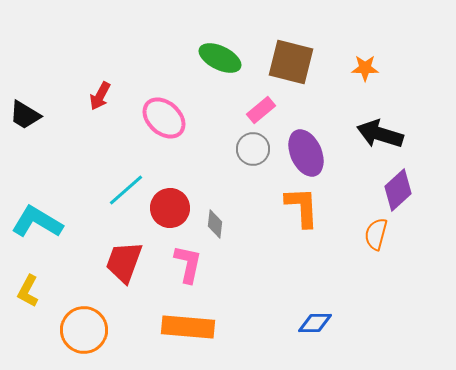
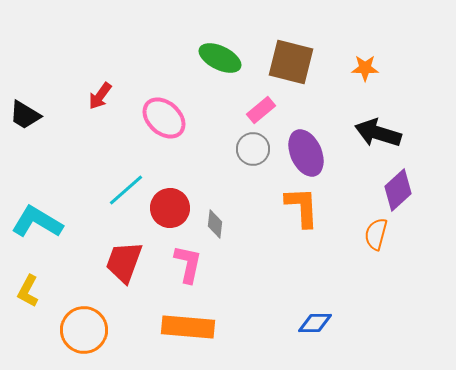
red arrow: rotated 8 degrees clockwise
black arrow: moved 2 px left, 1 px up
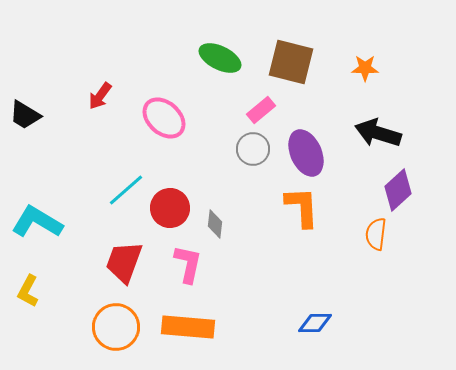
orange semicircle: rotated 8 degrees counterclockwise
orange circle: moved 32 px right, 3 px up
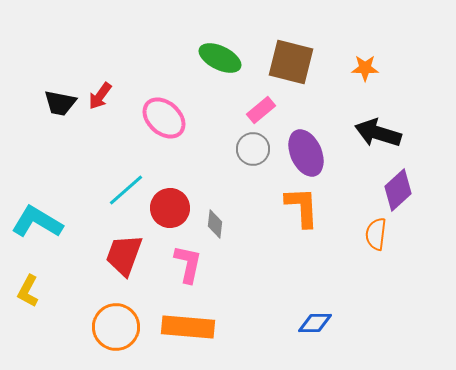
black trapezoid: moved 35 px right, 12 px up; rotated 20 degrees counterclockwise
red trapezoid: moved 7 px up
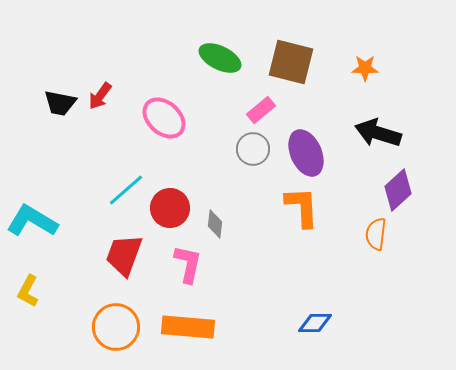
cyan L-shape: moved 5 px left, 1 px up
